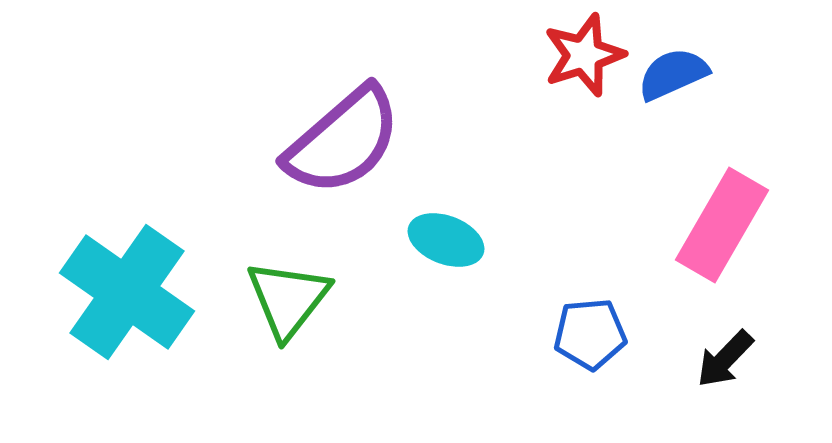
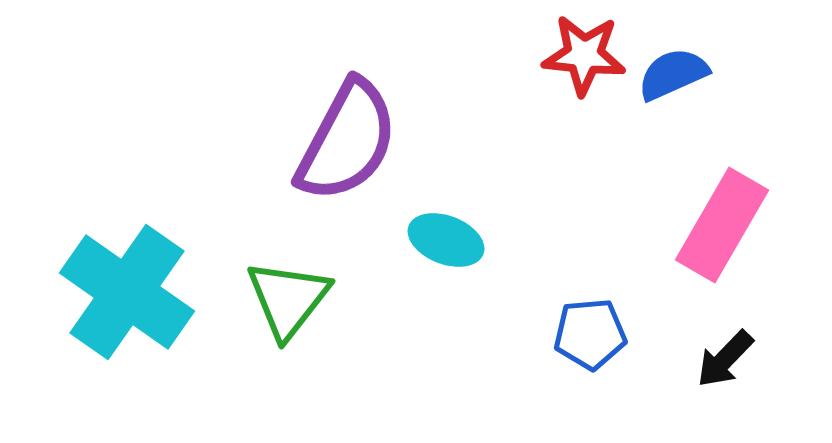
red star: rotated 24 degrees clockwise
purple semicircle: moved 4 px right; rotated 21 degrees counterclockwise
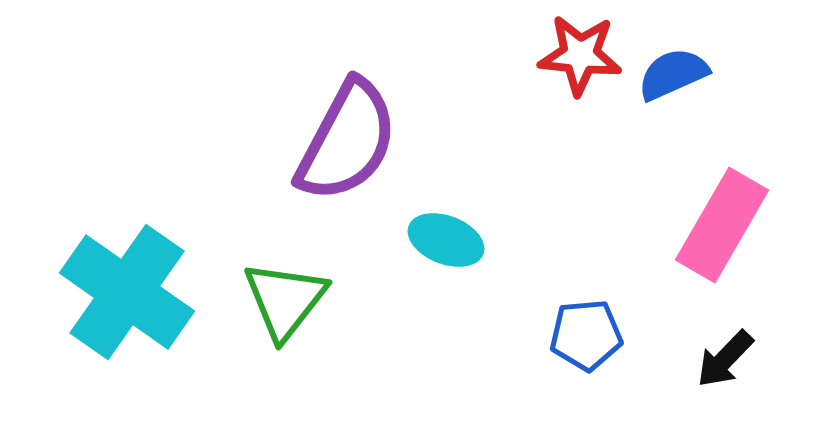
red star: moved 4 px left
green triangle: moved 3 px left, 1 px down
blue pentagon: moved 4 px left, 1 px down
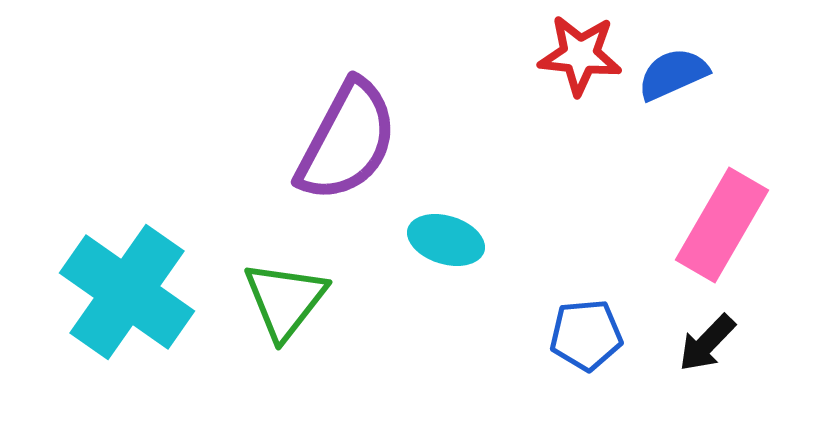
cyan ellipse: rotated 4 degrees counterclockwise
black arrow: moved 18 px left, 16 px up
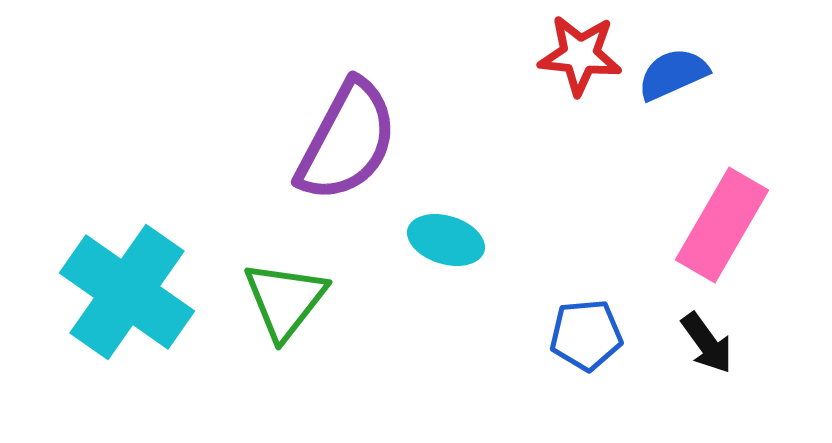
black arrow: rotated 80 degrees counterclockwise
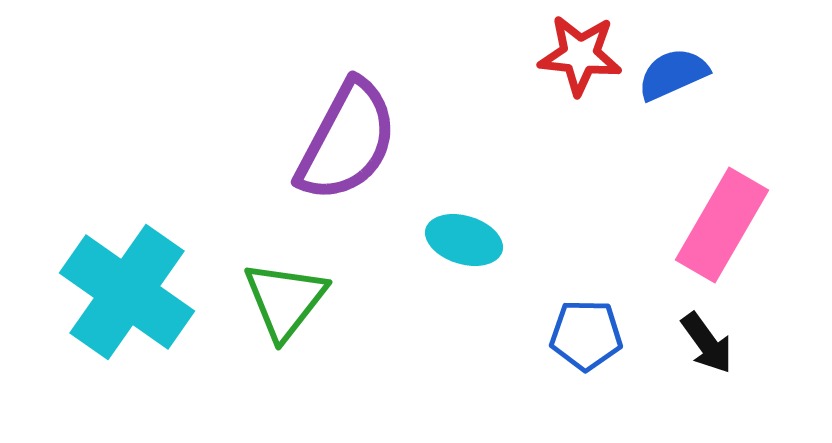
cyan ellipse: moved 18 px right
blue pentagon: rotated 6 degrees clockwise
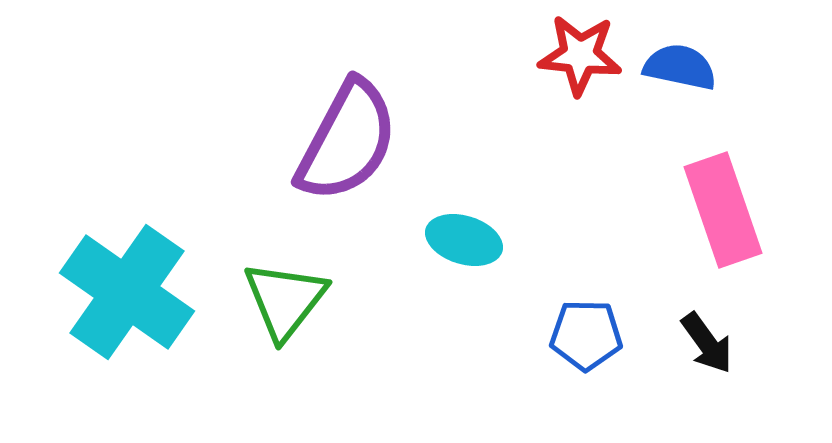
blue semicircle: moved 7 px right, 7 px up; rotated 36 degrees clockwise
pink rectangle: moved 1 px right, 15 px up; rotated 49 degrees counterclockwise
